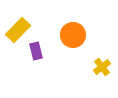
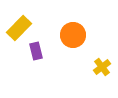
yellow rectangle: moved 1 px right, 2 px up
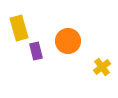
yellow rectangle: rotated 60 degrees counterclockwise
orange circle: moved 5 px left, 6 px down
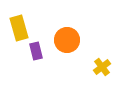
orange circle: moved 1 px left, 1 px up
